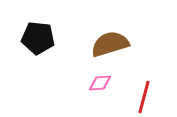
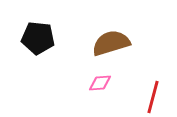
brown semicircle: moved 1 px right, 1 px up
red line: moved 9 px right
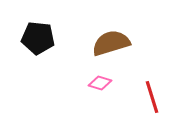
pink diamond: rotated 20 degrees clockwise
red line: moved 1 px left; rotated 32 degrees counterclockwise
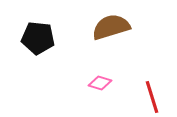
brown semicircle: moved 16 px up
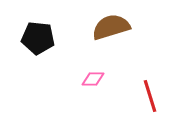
pink diamond: moved 7 px left, 4 px up; rotated 15 degrees counterclockwise
red line: moved 2 px left, 1 px up
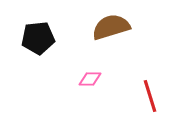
black pentagon: rotated 12 degrees counterclockwise
pink diamond: moved 3 px left
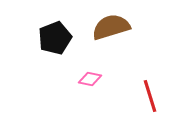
black pentagon: moved 17 px right; rotated 16 degrees counterclockwise
pink diamond: rotated 10 degrees clockwise
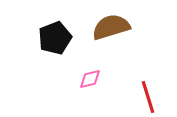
pink diamond: rotated 25 degrees counterclockwise
red line: moved 2 px left, 1 px down
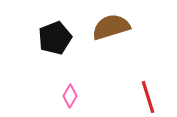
pink diamond: moved 20 px left, 17 px down; rotated 45 degrees counterclockwise
